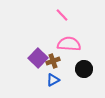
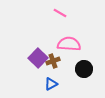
pink line: moved 2 px left, 2 px up; rotated 16 degrees counterclockwise
blue triangle: moved 2 px left, 4 px down
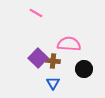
pink line: moved 24 px left
brown cross: rotated 24 degrees clockwise
blue triangle: moved 2 px right, 1 px up; rotated 32 degrees counterclockwise
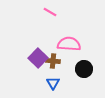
pink line: moved 14 px right, 1 px up
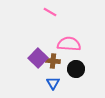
black circle: moved 8 px left
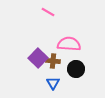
pink line: moved 2 px left
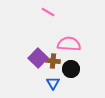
black circle: moved 5 px left
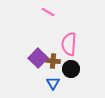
pink semicircle: rotated 90 degrees counterclockwise
